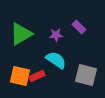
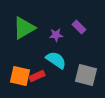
green triangle: moved 3 px right, 6 px up
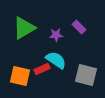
red rectangle: moved 5 px right, 7 px up
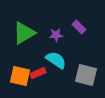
green triangle: moved 5 px down
red rectangle: moved 4 px left, 4 px down
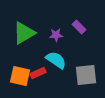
gray square: rotated 20 degrees counterclockwise
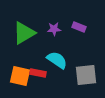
purple rectangle: rotated 24 degrees counterclockwise
purple star: moved 2 px left, 6 px up
cyan semicircle: moved 1 px right
red rectangle: rotated 35 degrees clockwise
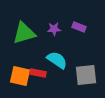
green triangle: rotated 15 degrees clockwise
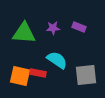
purple star: moved 1 px left, 1 px up
green triangle: rotated 20 degrees clockwise
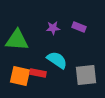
green triangle: moved 7 px left, 7 px down
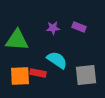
orange square: rotated 15 degrees counterclockwise
